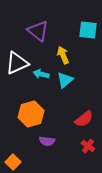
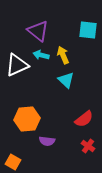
white triangle: moved 2 px down
cyan arrow: moved 19 px up
cyan triangle: moved 1 px right; rotated 36 degrees counterclockwise
orange hexagon: moved 4 px left, 5 px down; rotated 10 degrees clockwise
orange square: rotated 14 degrees counterclockwise
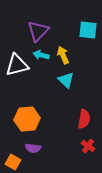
purple triangle: rotated 35 degrees clockwise
white triangle: rotated 10 degrees clockwise
red semicircle: rotated 42 degrees counterclockwise
purple semicircle: moved 14 px left, 7 px down
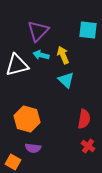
orange hexagon: rotated 20 degrees clockwise
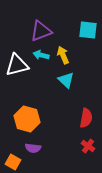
purple triangle: moved 3 px right; rotated 25 degrees clockwise
red semicircle: moved 2 px right, 1 px up
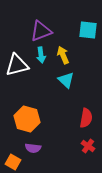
cyan arrow: rotated 112 degrees counterclockwise
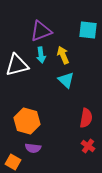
orange hexagon: moved 2 px down
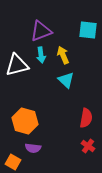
orange hexagon: moved 2 px left
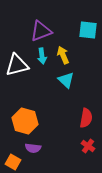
cyan arrow: moved 1 px right, 1 px down
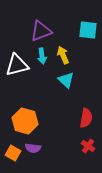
orange square: moved 9 px up
